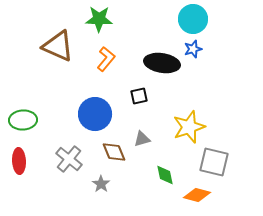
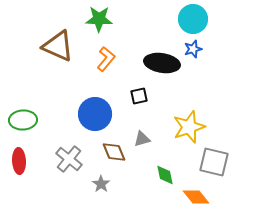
orange diamond: moved 1 px left, 2 px down; rotated 36 degrees clockwise
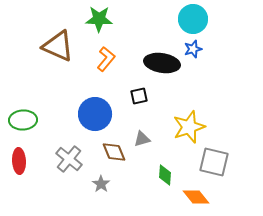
green diamond: rotated 15 degrees clockwise
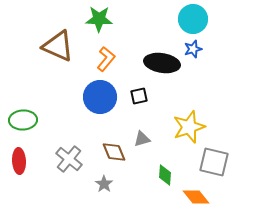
blue circle: moved 5 px right, 17 px up
gray star: moved 3 px right
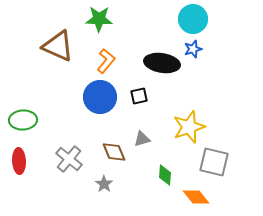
orange L-shape: moved 2 px down
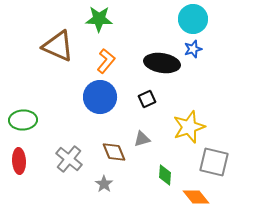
black square: moved 8 px right, 3 px down; rotated 12 degrees counterclockwise
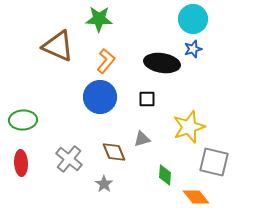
black square: rotated 24 degrees clockwise
red ellipse: moved 2 px right, 2 px down
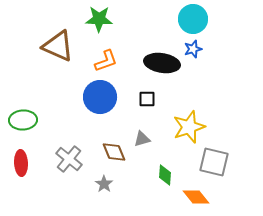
orange L-shape: rotated 30 degrees clockwise
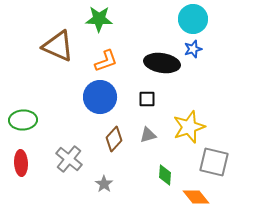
gray triangle: moved 6 px right, 4 px up
brown diamond: moved 13 px up; rotated 65 degrees clockwise
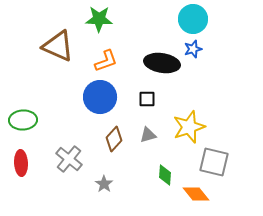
orange diamond: moved 3 px up
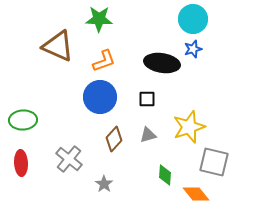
orange L-shape: moved 2 px left
